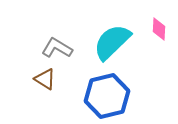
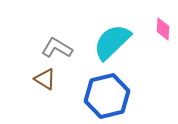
pink diamond: moved 4 px right
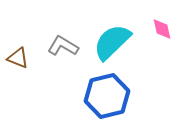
pink diamond: moved 1 px left; rotated 15 degrees counterclockwise
gray L-shape: moved 6 px right, 2 px up
brown triangle: moved 27 px left, 21 px up; rotated 10 degrees counterclockwise
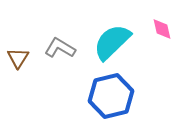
gray L-shape: moved 3 px left, 2 px down
brown triangle: rotated 40 degrees clockwise
blue hexagon: moved 4 px right
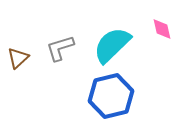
cyan semicircle: moved 3 px down
gray L-shape: rotated 48 degrees counterclockwise
brown triangle: rotated 15 degrees clockwise
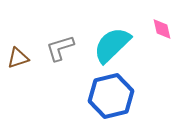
brown triangle: rotated 25 degrees clockwise
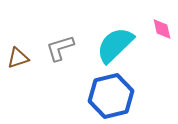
cyan semicircle: moved 3 px right
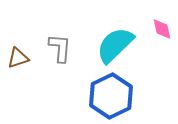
gray L-shape: rotated 112 degrees clockwise
blue hexagon: rotated 12 degrees counterclockwise
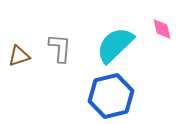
brown triangle: moved 1 px right, 2 px up
blue hexagon: rotated 12 degrees clockwise
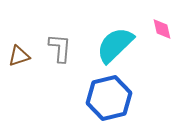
blue hexagon: moved 2 px left, 2 px down
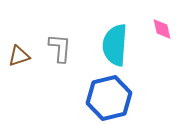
cyan semicircle: rotated 42 degrees counterclockwise
